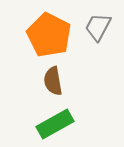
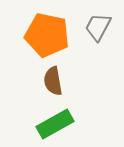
orange pentagon: moved 2 px left; rotated 15 degrees counterclockwise
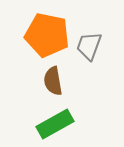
gray trapezoid: moved 9 px left, 19 px down; rotated 8 degrees counterclockwise
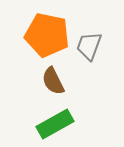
brown semicircle: rotated 16 degrees counterclockwise
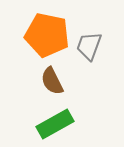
brown semicircle: moved 1 px left
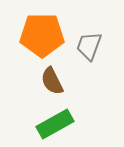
orange pentagon: moved 5 px left; rotated 12 degrees counterclockwise
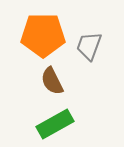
orange pentagon: moved 1 px right
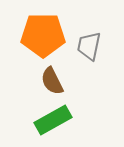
gray trapezoid: rotated 8 degrees counterclockwise
green rectangle: moved 2 px left, 4 px up
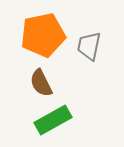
orange pentagon: rotated 12 degrees counterclockwise
brown semicircle: moved 11 px left, 2 px down
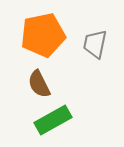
gray trapezoid: moved 6 px right, 2 px up
brown semicircle: moved 2 px left, 1 px down
